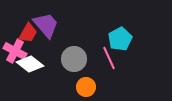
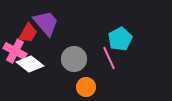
purple trapezoid: moved 2 px up
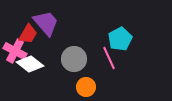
red trapezoid: moved 1 px down
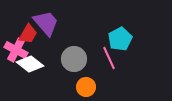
pink cross: moved 1 px right, 1 px up
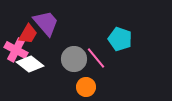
cyan pentagon: rotated 25 degrees counterclockwise
pink line: moved 13 px left; rotated 15 degrees counterclockwise
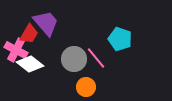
red trapezoid: moved 1 px right
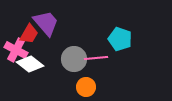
pink line: rotated 55 degrees counterclockwise
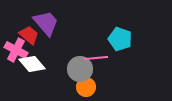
red trapezoid: moved 1 px down; rotated 80 degrees counterclockwise
gray circle: moved 6 px right, 10 px down
white diamond: moved 2 px right; rotated 12 degrees clockwise
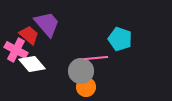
purple trapezoid: moved 1 px right, 1 px down
gray circle: moved 1 px right, 2 px down
